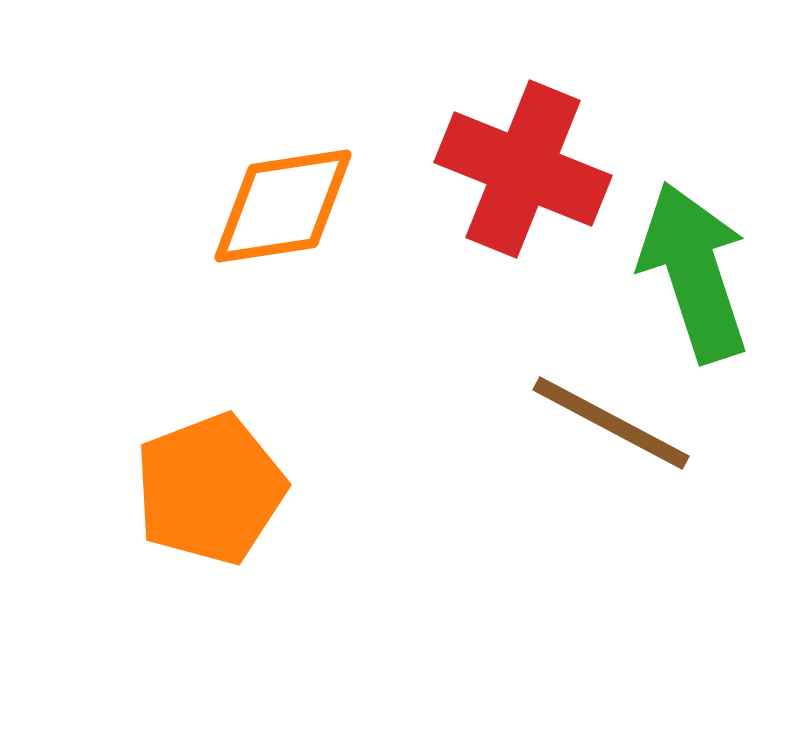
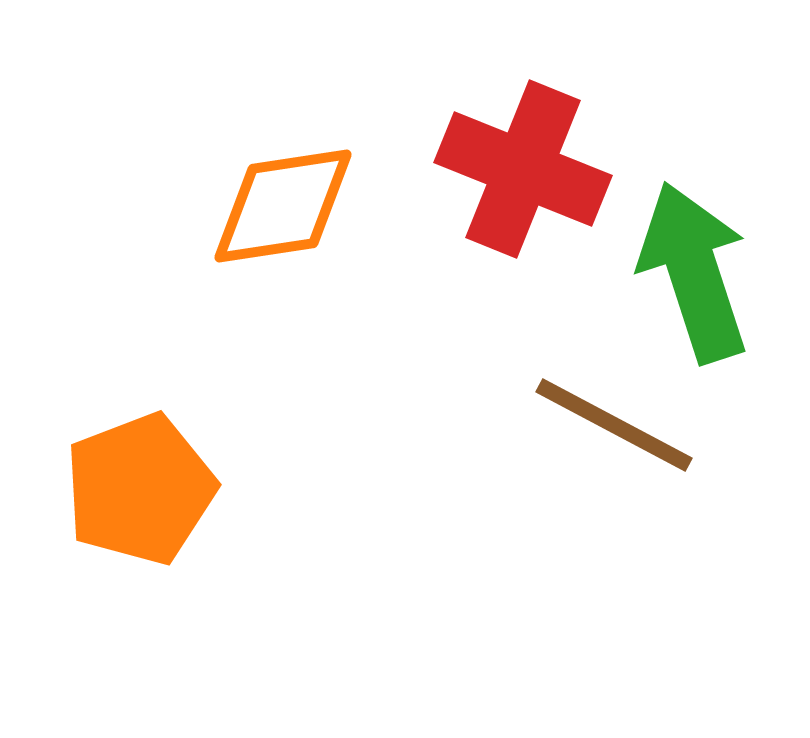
brown line: moved 3 px right, 2 px down
orange pentagon: moved 70 px left
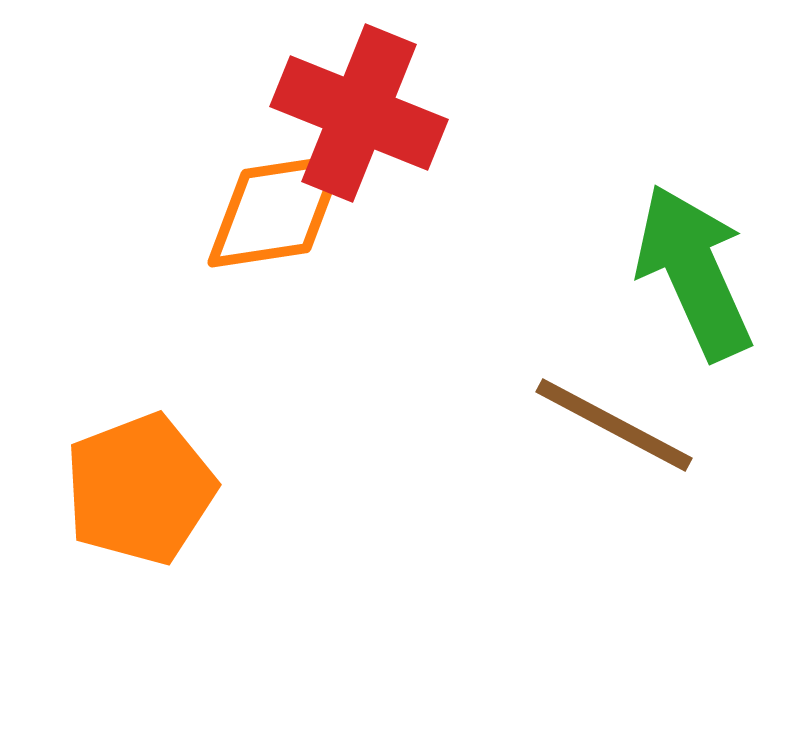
red cross: moved 164 px left, 56 px up
orange diamond: moved 7 px left, 5 px down
green arrow: rotated 6 degrees counterclockwise
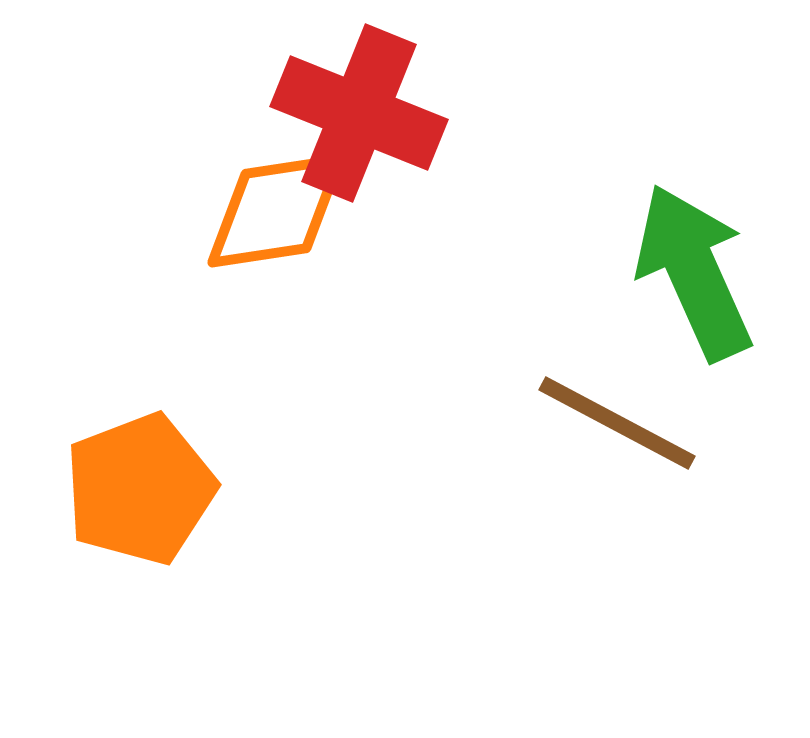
brown line: moved 3 px right, 2 px up
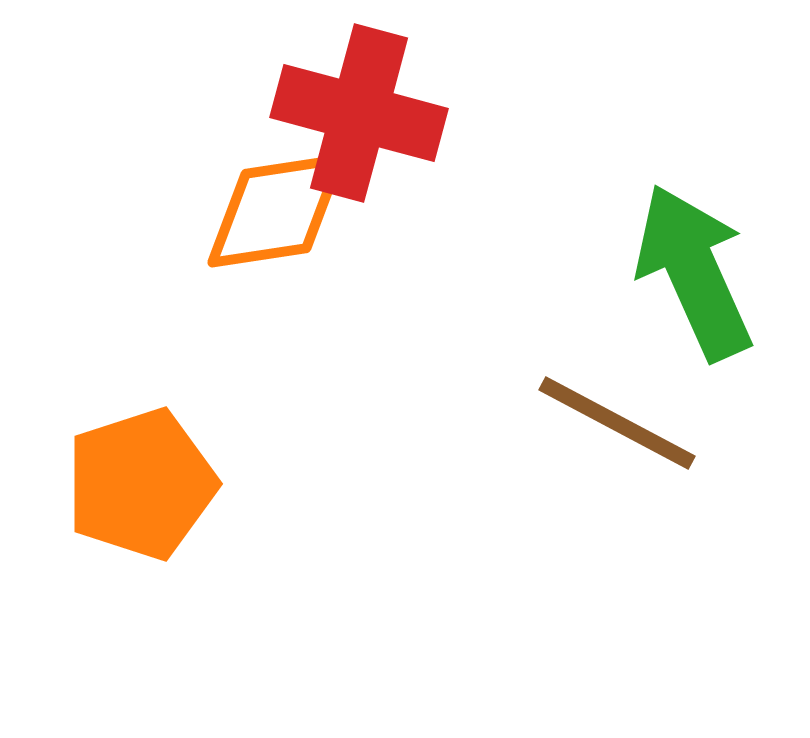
red cross: rotated 7 degrees counterclockwise
orange pentagon: moved 1 px right, 5 px up; rotated 3 degrees clockwise
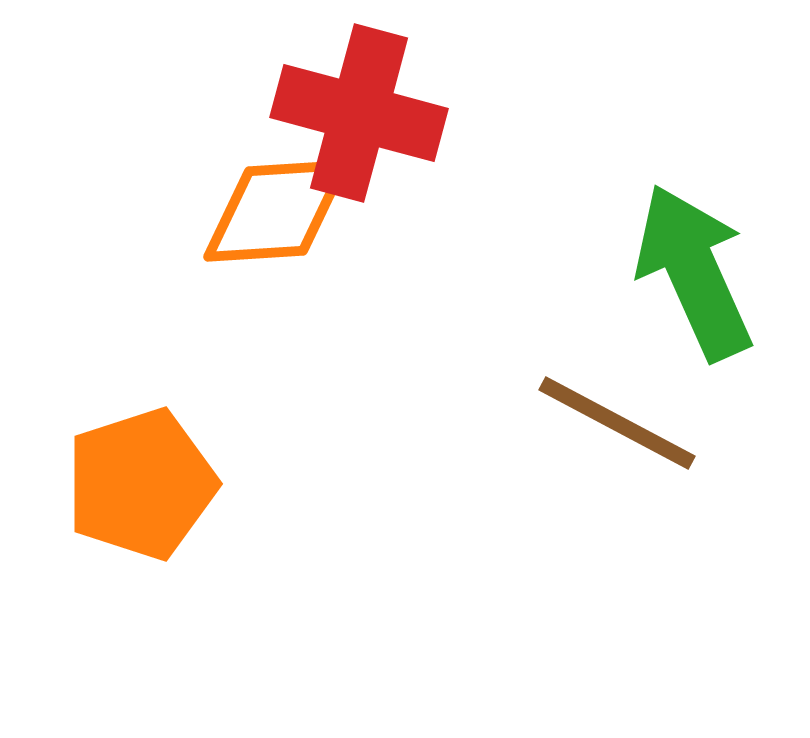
orange diamond: rotated 5 degrees clockwise
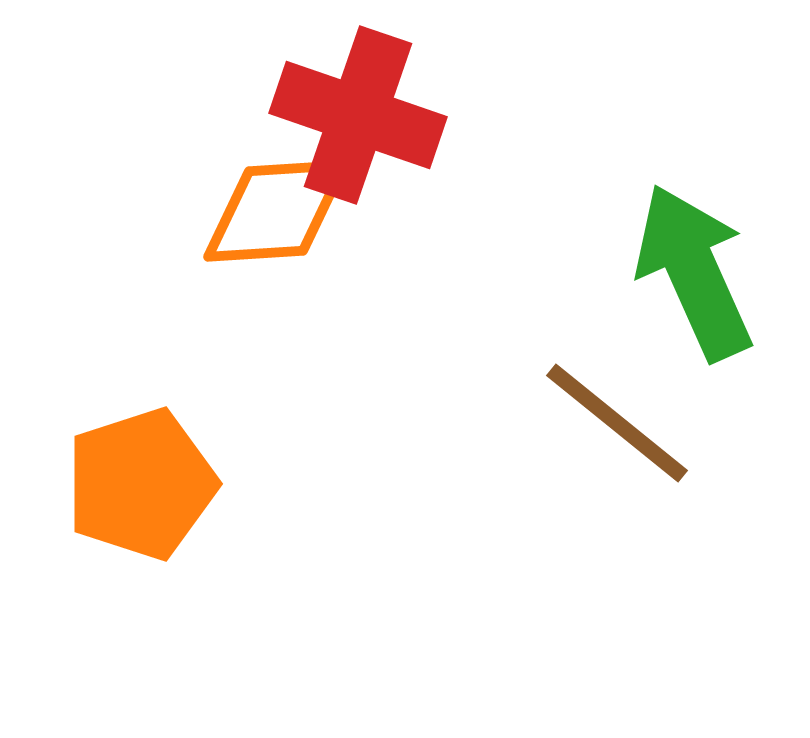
red cross: moved 1 px left, 2 px down; rotated 4 degrees clockwise
brown line: rotated 11 degrees clockwise
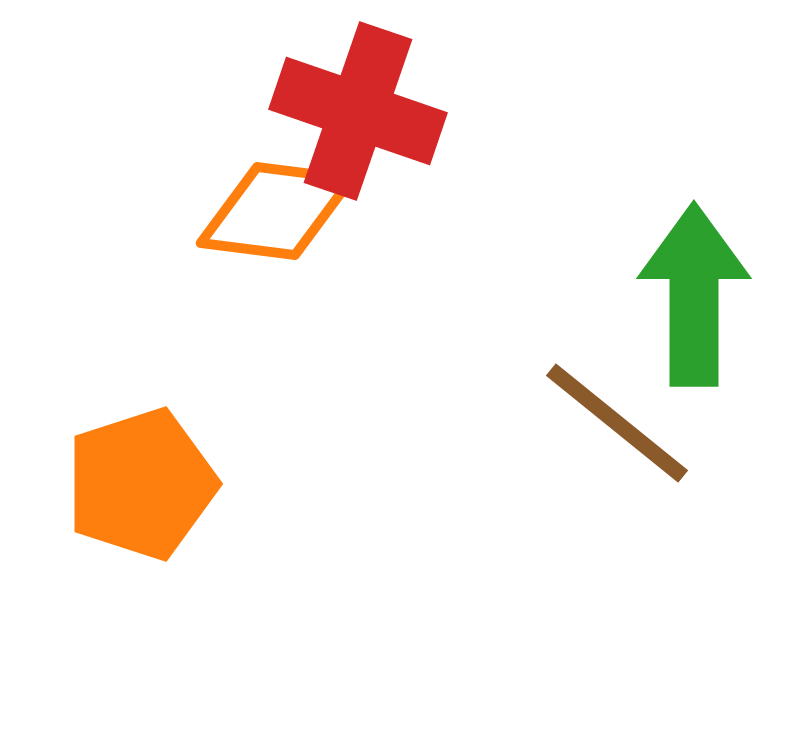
red cross: moved 4 px up
orange diamond: rotated 11 degrees clockwise
green arrow: moved 23 px down; rotated 24 degrees clockwise
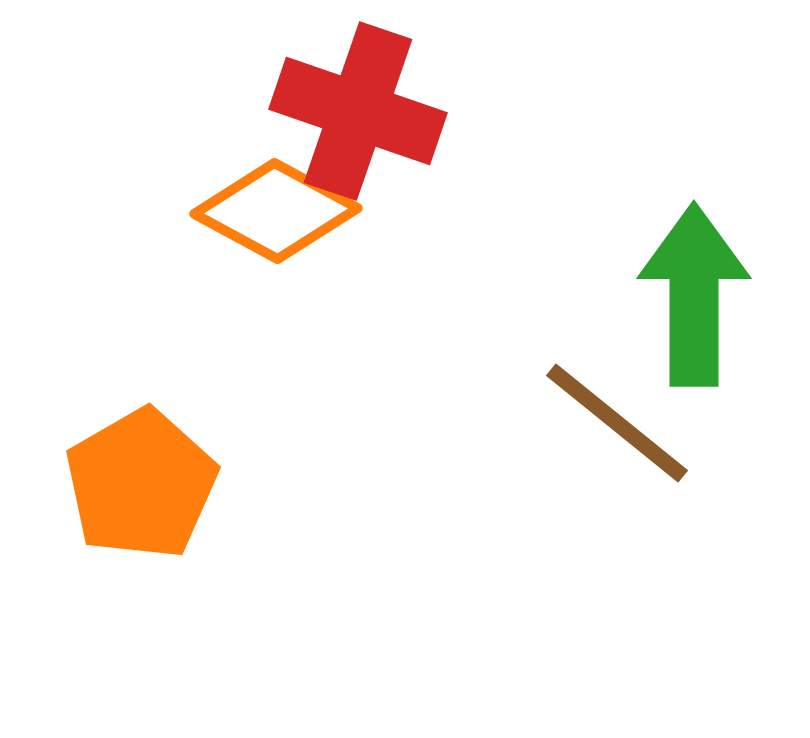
orange diamond: rotated 21 degrees clockwise
orange pentagon: rotated 12 degrees counterclockwise
